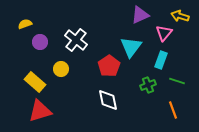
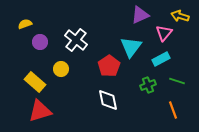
cyan rectangle: moved 1 px up; rotated 42 degrees clockwise
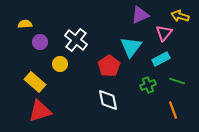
yellow semicircle: rotated 16 degrees clockwise
yellow circle: moved 1 px left, 5 px up
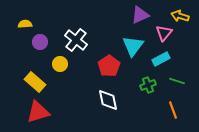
cyan triangle: moved 2 px right, 1 px up
red triangle: moved 2 px left, 1 px down
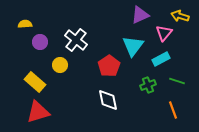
yellow circle: moved 1 px down
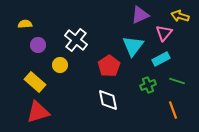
purple circle: moved 2 px left, 3 px down
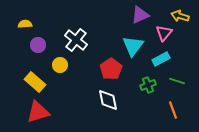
red pentagon: moved 2 px right, 3 px down
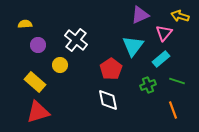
cyan rectangle: rotated 12 degrees counterclockwise
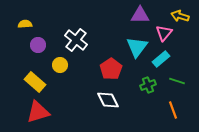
purple triangle: rotated 24 degrees clockwise
cyan triangle: moved 4 px right, 1 px down
white diamond: rotated 15 degrees counterclockwise
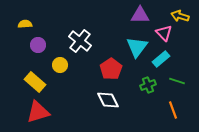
pink triangle: rotated 24 degrees counterclockwise
white cross: moved 4 px right, 1 px down
